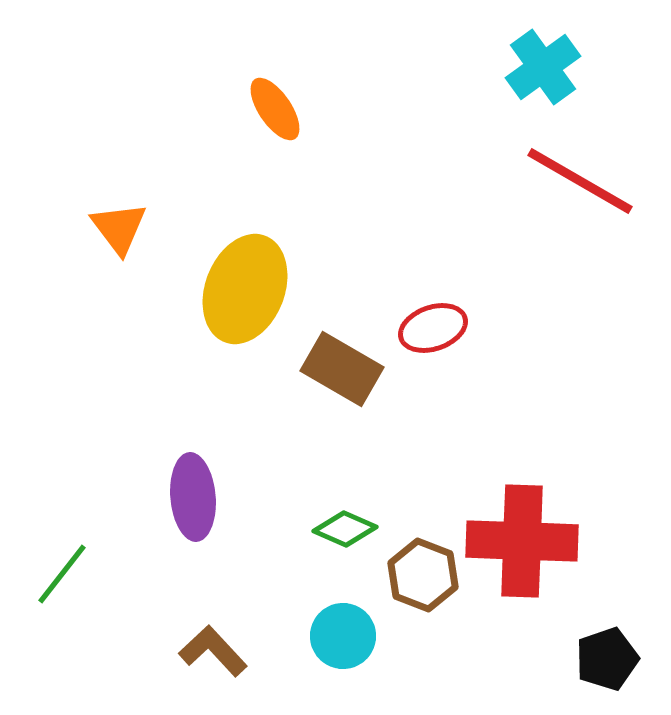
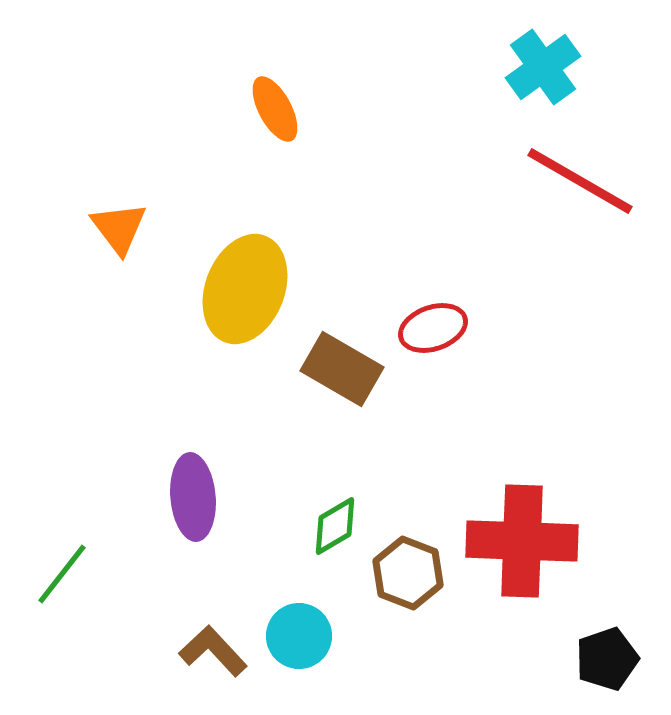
orange ellipse: rotated 6 degrees clockwise
green diamond: moved 10 px left, 3 px up; rotated 54 degrees counterclockwise
brown hexagon: moved 15 px left, 2 px up
cyan circle: moved 44 px left
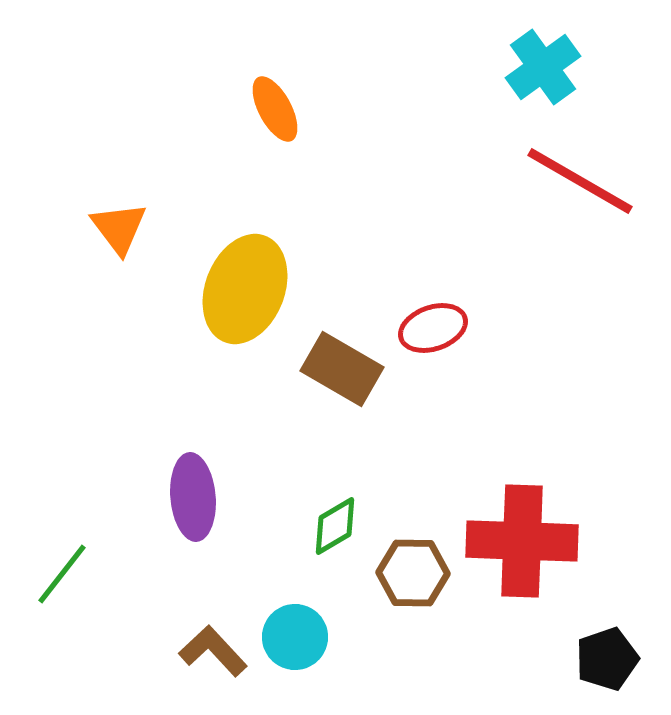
brown hexagon: moved 5 px right; rotated 20 degrees counterclockwise
cyan circle: moved 4 px left, 1 px down
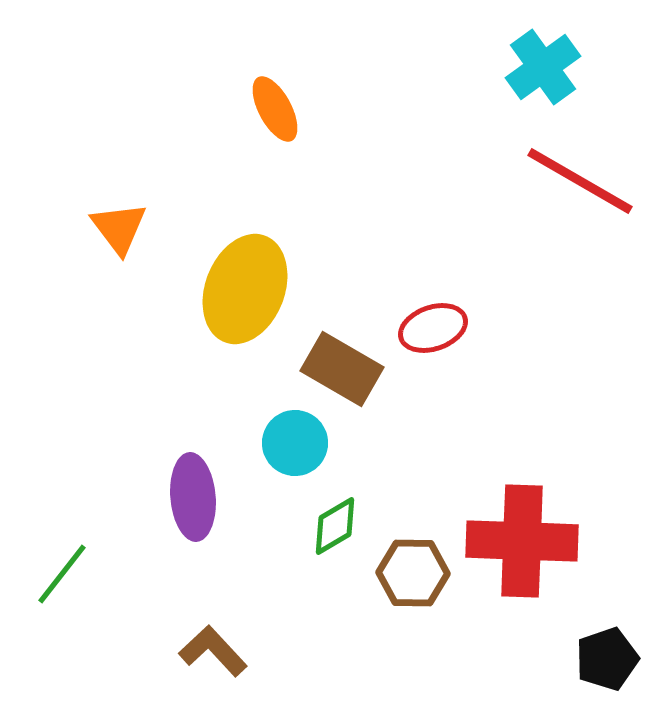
cyan circle: moved 194 px up
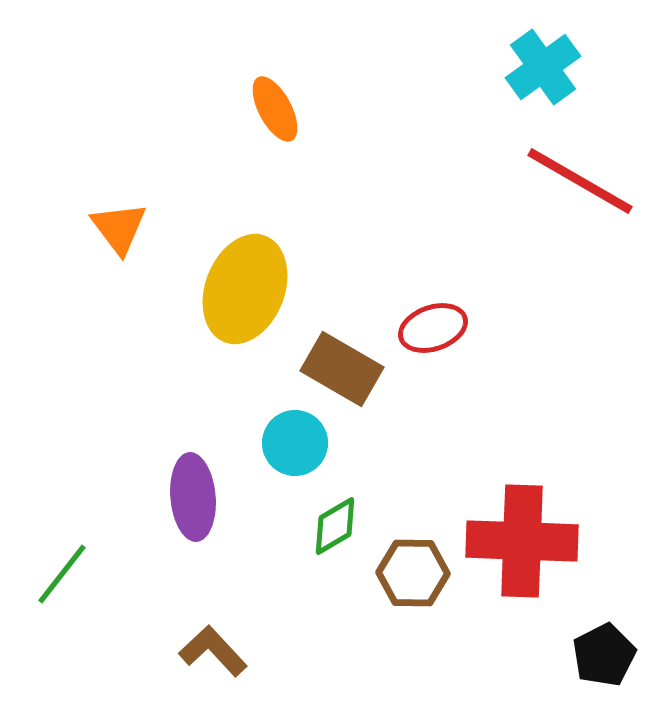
black pentagon: moved 3 px left, 4 px up; rotated 8 degrees counterclockwise
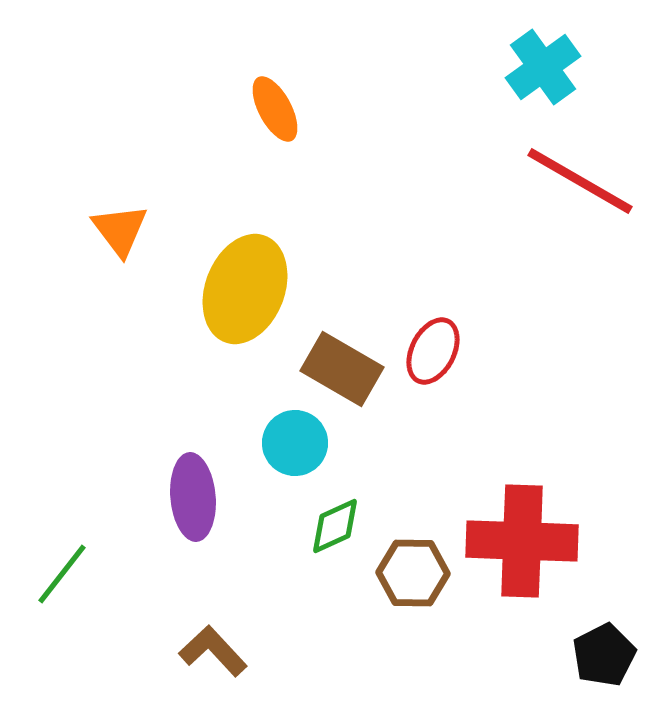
orange triangle: moved 1 px right, 2 px down
red ellipse: moved 23 px down; rotated 44 degrees counterclockwise
green diamond: rotated 6 degrees clockwise
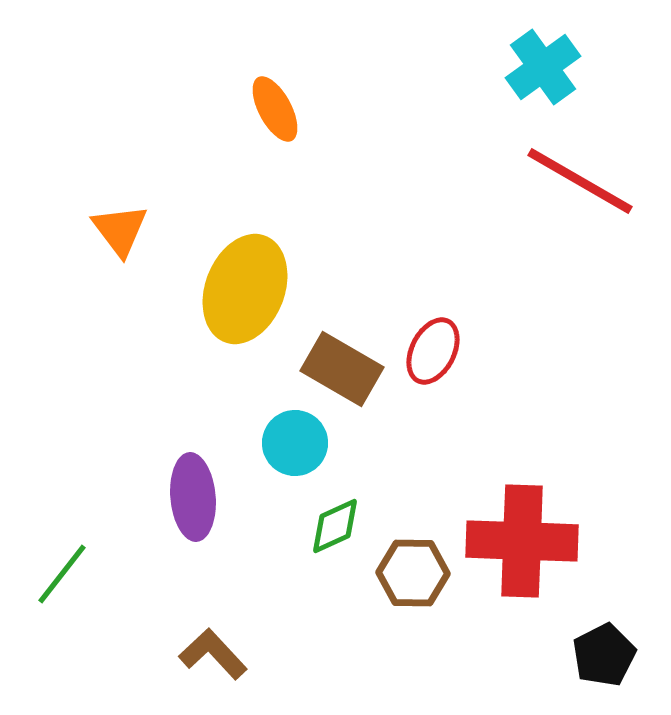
brown L-shape: moved 3 px down
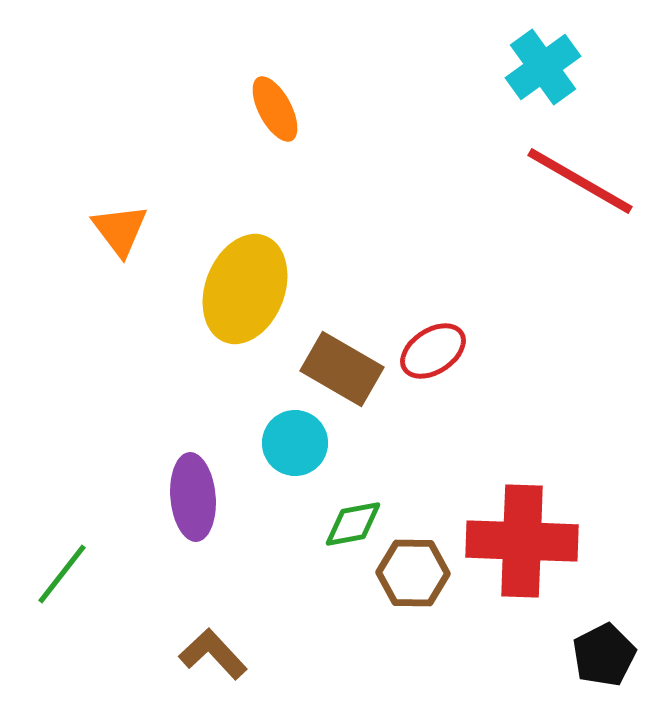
red ellipse: rotated 30 degrees clockwise
green diamond: moved 18 px right, 2 px up; rotated 14 degrees clockwise
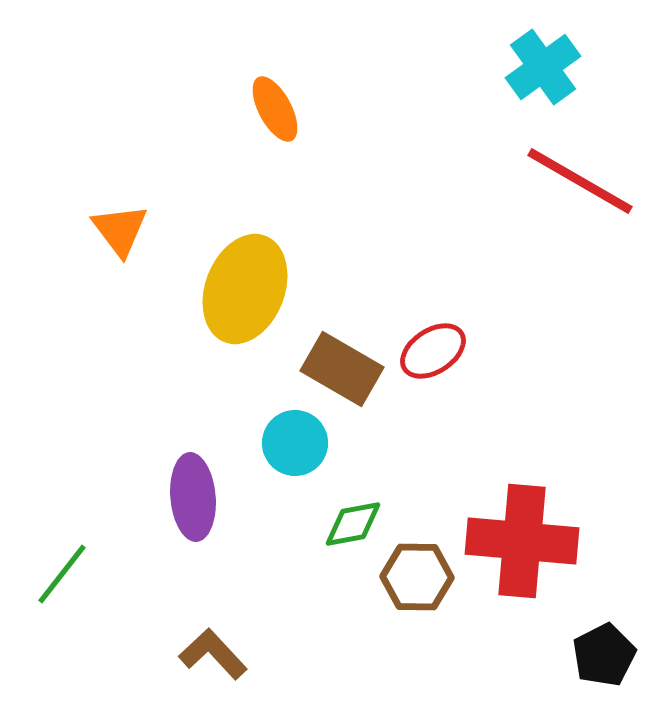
red cross: rotated 3 degrees clockwise
brown hexagon: moved 4 px right, 4 px down
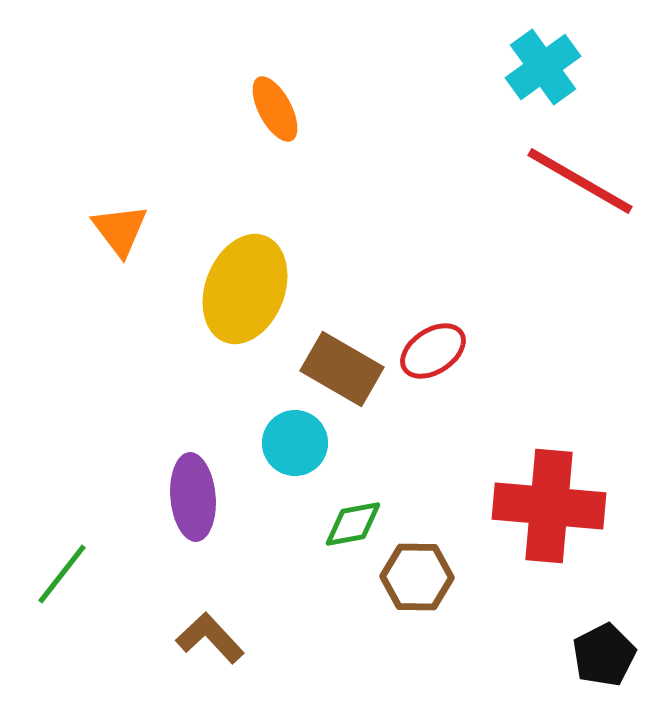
red cross: moved 27 px right, 35 px up
brown L-shape: moved 3 px left, 16 px up
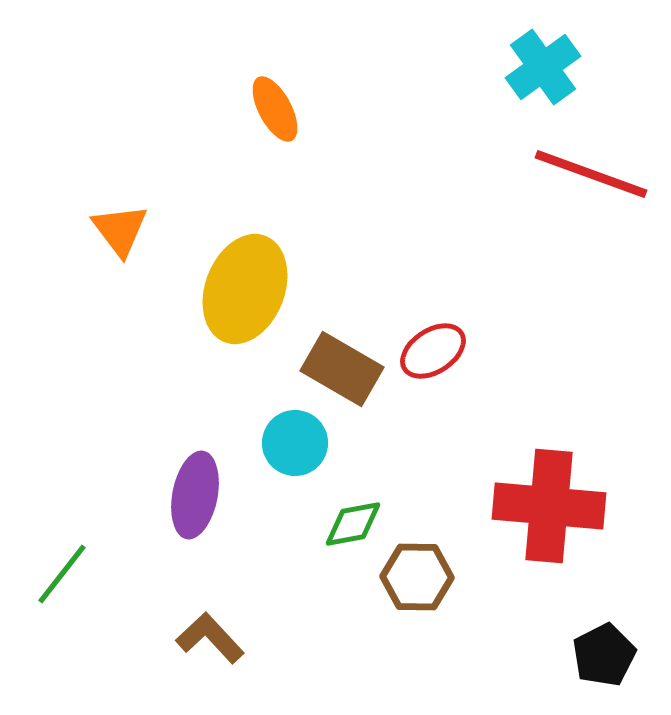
red line: moved 11 px right, 7 px up; rotated 10 degrees counterclockwise
purple ellipse: moved 2 px right, 2 px up; rotated 16 degrees clockwise
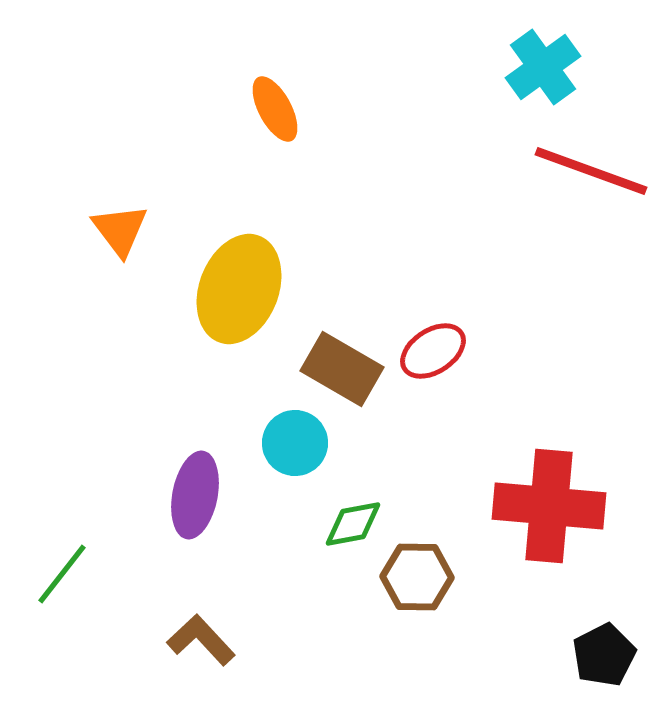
red line: moved 3 px up
yellow ellipse: moved 6 px left
brown L-shape: moved 9 px left, 2 px down
